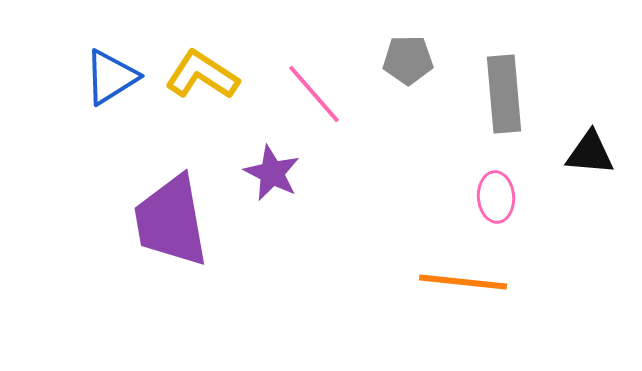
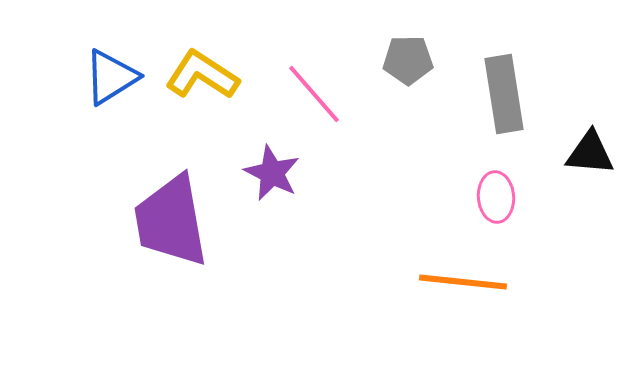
gray rectangle: rotated 4 degrees counterclockwise
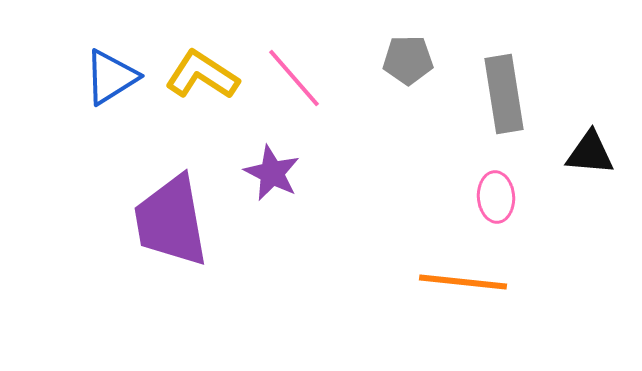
pink line: moved 20 px left, 16 px up
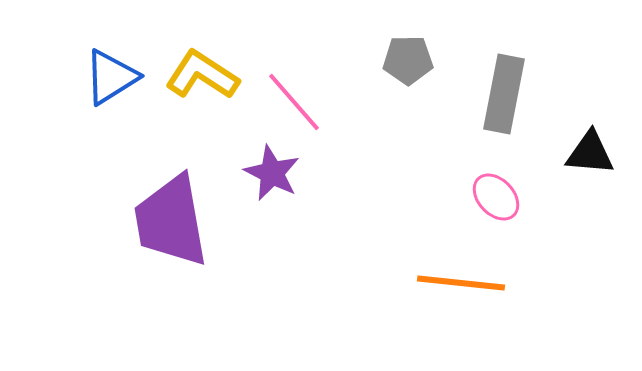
pink line: moved 24 px down
gray rectangle: rotated 20 degrees clockwise
pink ellipse: rotated 39 degrees counterclockwise
orange line: moved 2 px left, 1 px down
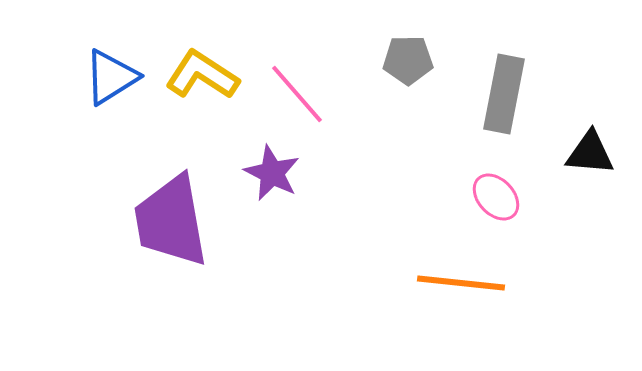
pink line: moved 3 px right, 8 px up
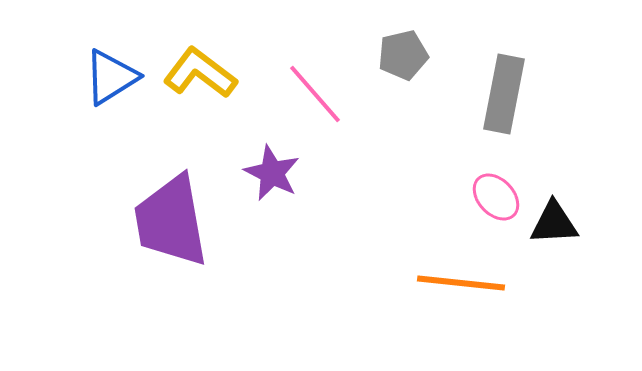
gray pentagon: moved 5 px left, 5 px up; rotated 12 degrees counterclockwise
yellow L-shape: moved 2 px left, 2 px up; rotated 4 degrees clockwise
pink line: moved 18 px right
black triangle: moved 36 px left, 70 px down; rotated 8 degrees counterclockwise
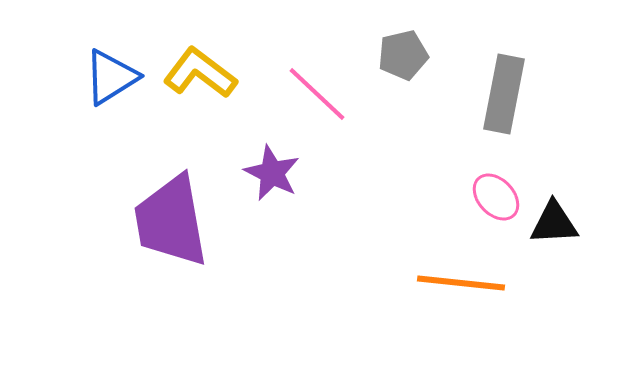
pink line: moved 2 px right; rotated 6 degrees counterclockwise
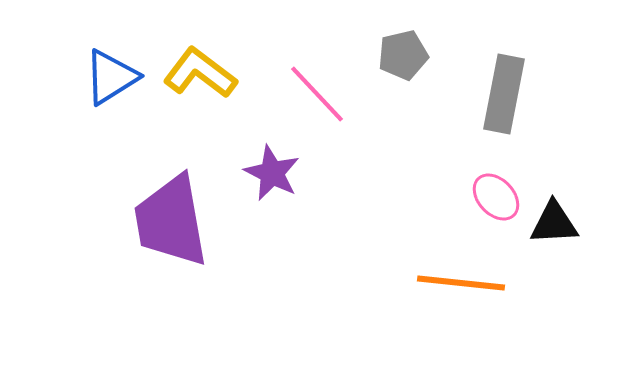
pink line: rotated 4 degrees clockwise
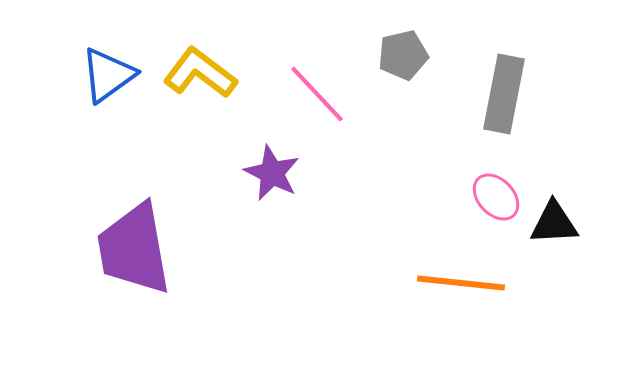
blue triangle: moved 3 px left, 2 px up; rotated 4 degrees counterclockwise
purple trapezoid: moved 37 px left, 28 px down
